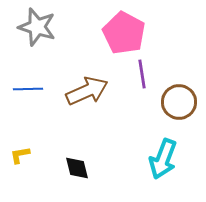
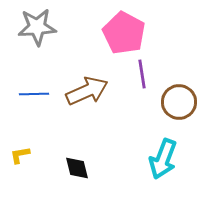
gray star: rotated 21 degrees counterclockwise
blue line: moved 6 px right, 5 px down
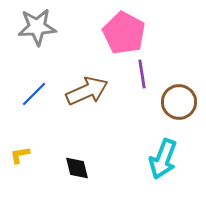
blue line: rotated 44 degrees counterclockwise
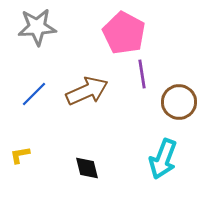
black diamond: moved 10 px right
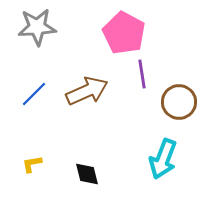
yellow L-shape: moved 12 px right, 9 px down
black diamond: moved 6 px down
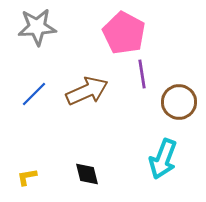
yellow L-shape: moved 5 px left, 13 px down
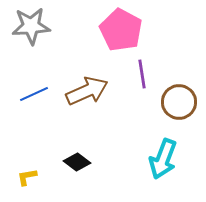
gray star: moved 6 px left, 1 px up
pink pentagon: moved 3 px left, 3 px up
blue line: rotated 20 degrees clockwise
black diamond: moved 10 px left, 12 px up; rotated 40 degrees counterclockwise
